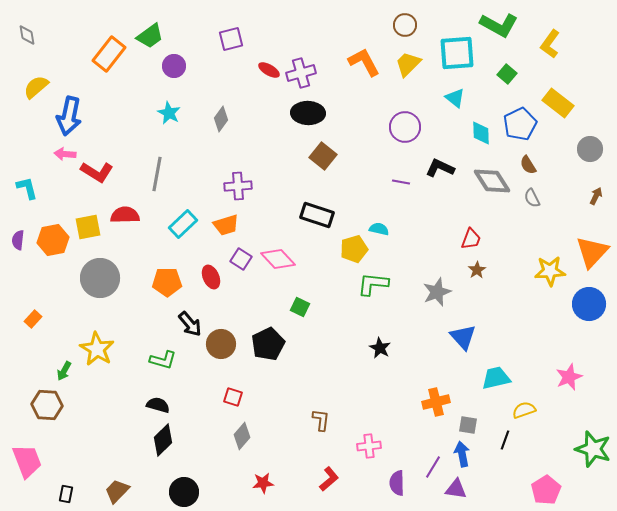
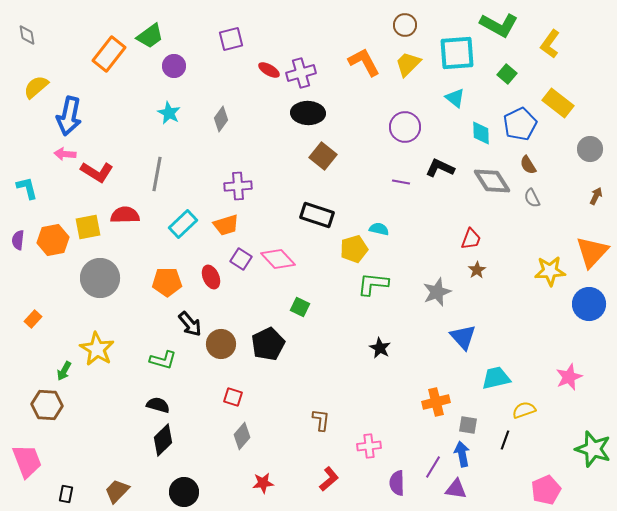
pink pentagon at (546, 490): rotated 8 degrees clockwise
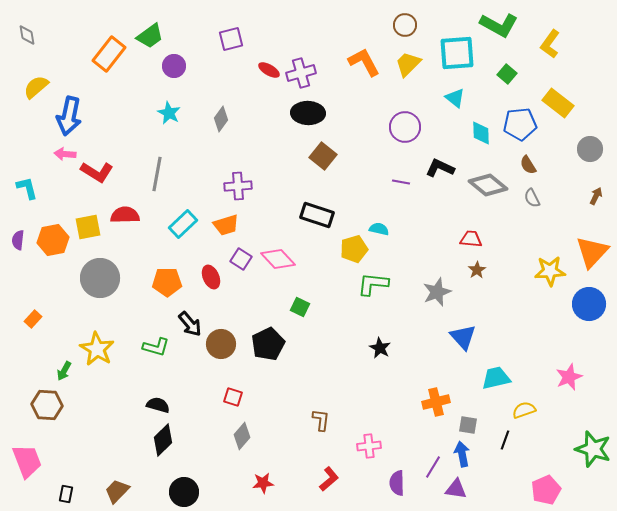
blue pentagon at (520, 124): rotated 20 degrees clockwise
gray diamond at (492, 181): moved 4 px left, 4 px down; rotated 18 degrees counterclockwise
red trapezoid at (471, 239): rotated 105 degrees counterclockwise
green L-shape at (163, 360): moved 7 px left, 13 px up
